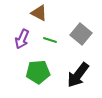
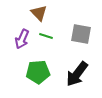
brown triangle: rotated 18 degrees clockwise
gray square: rotated 30 degrees counterclockwise
green line: moved 4 px left, 4 px up
black arrow: moved 1 px left, 1 px up
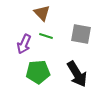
brown triangle: moved 3 px right
purple arrow: moved 2 px right, 5 px down
black arrow: rotated 68 degrees counterclockwise
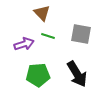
green line: moved 2 px right
purple arrow: rotated 132 degrees counterclockwise
green pentagon: moved 3 px down
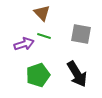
green line: moved 4 px left
green pentagon: rotated 15 degrees counterclockwise
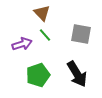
green line: moved 1 px right, 1 px up; rotated 32 degrees clockwise
purple arrow: moved 2 px left
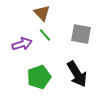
green pentagon: moved 1 px right, 2 px down
